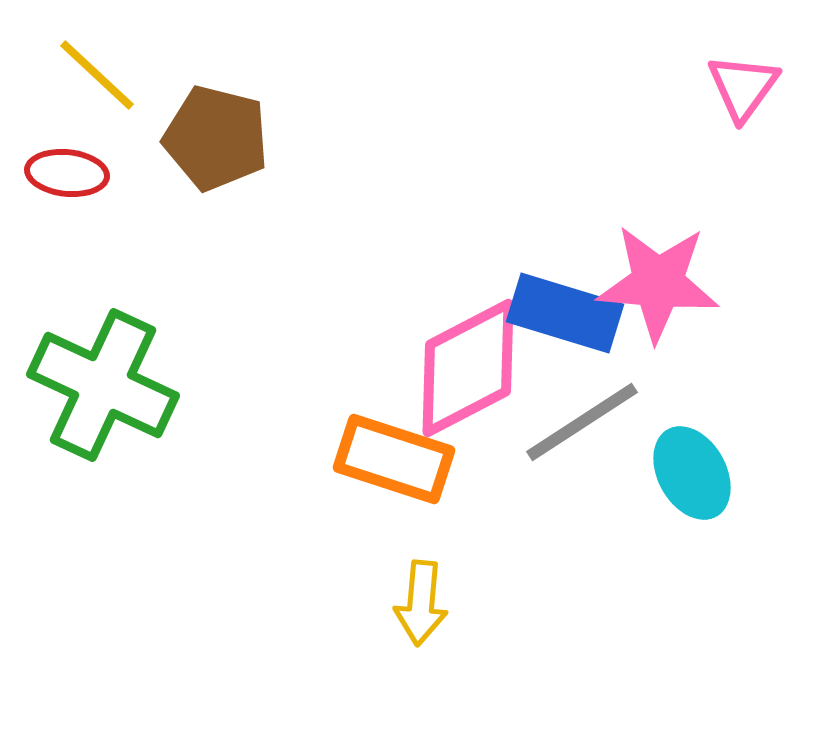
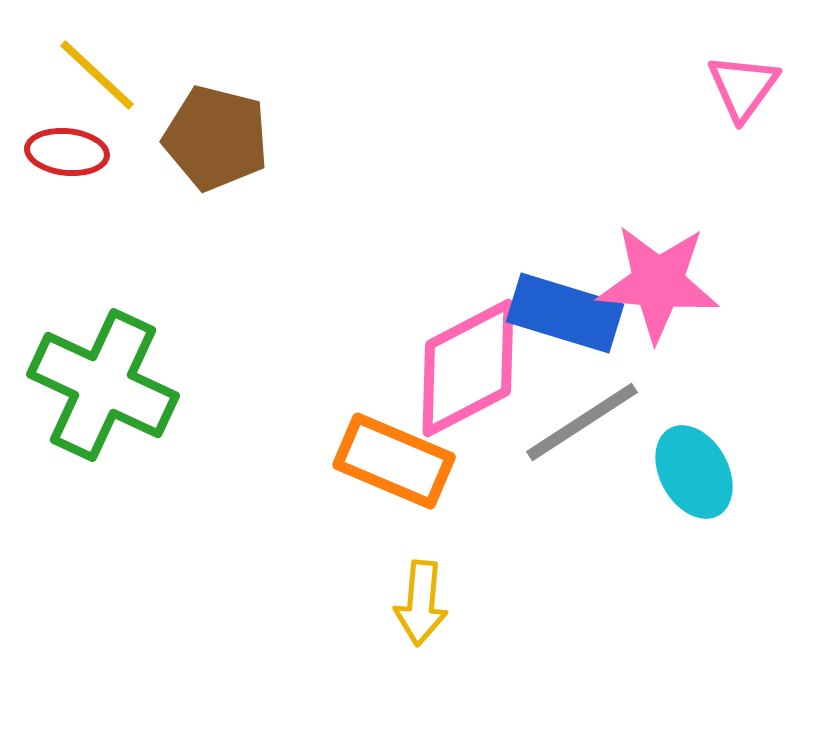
red ellipse: moved 21 px up
orange rectangle: moved 2 px down; rotated 5 degrees clockwise
cyan ellipse: moved 2 px right, 1 px up
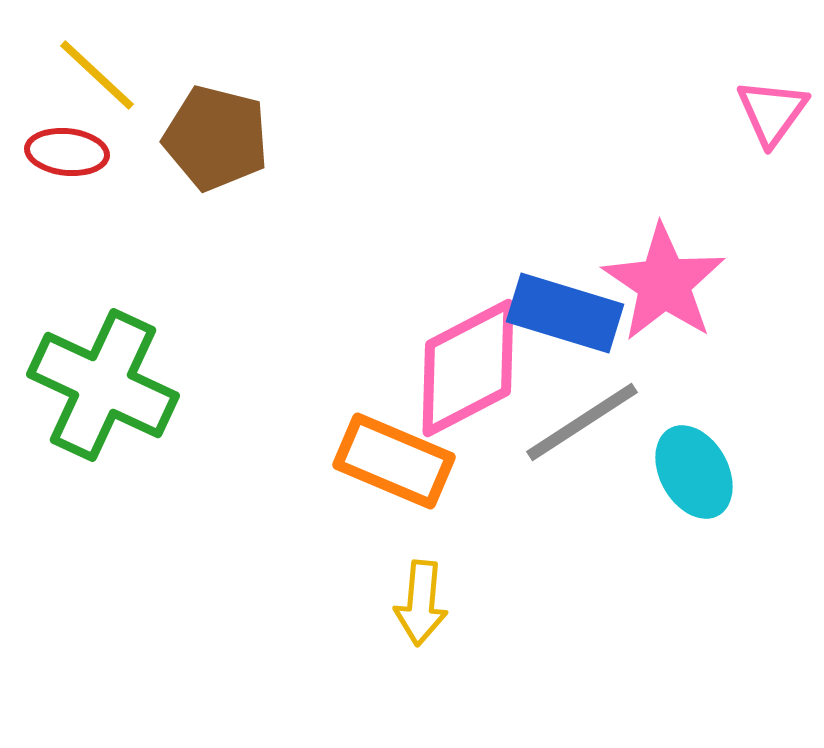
pink triangle: moved 29 px right, 25 px down
pink star: moved 6 px right; rotated 29 degrees clockwise
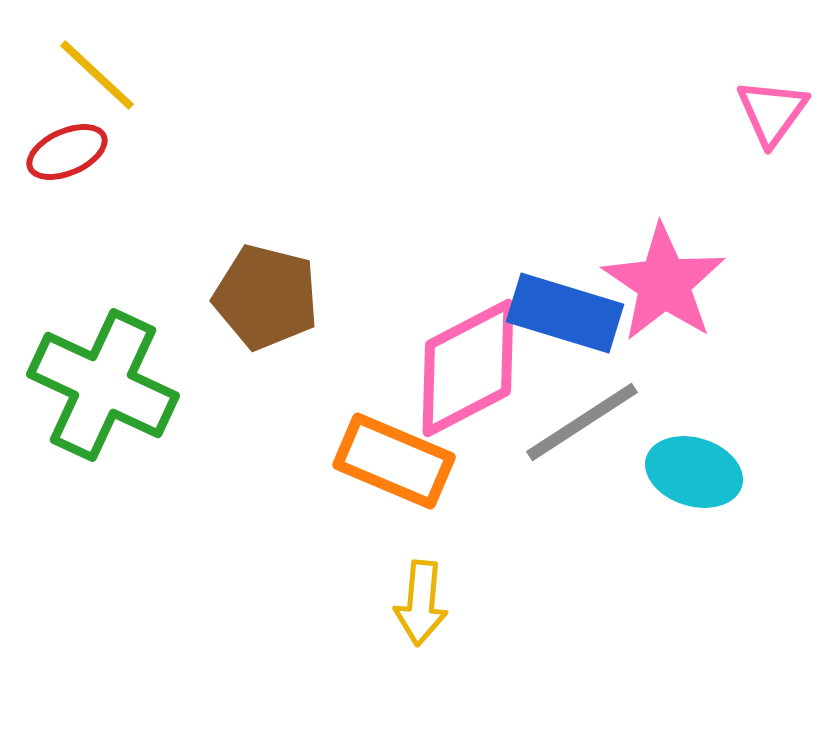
brown pentagon: moved 50 px right, 159 px down
red ellipse: rotated 30 degrees counterclockwise
cyan ellipse: rotated 44 degrees counterclockwise
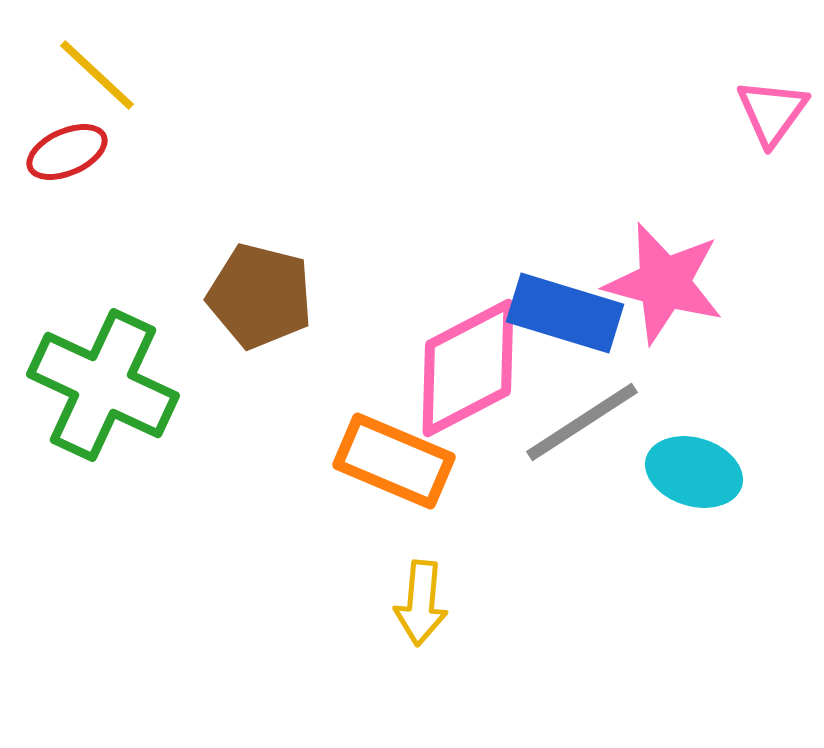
pink star: rotated 19 degrees counterclockwise
brown pentagon: moved 6 px left, 1 px up
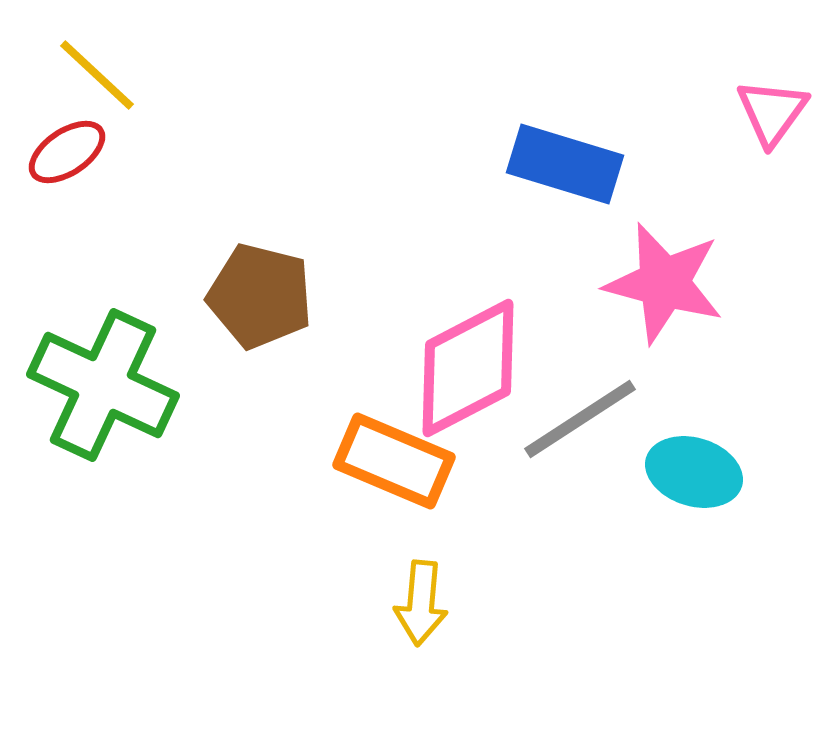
red ellipse: rotated 10 degrees counterclockwise
blue rectangle: moved 149 px up
gray line: moved 2 px left, 3 px up
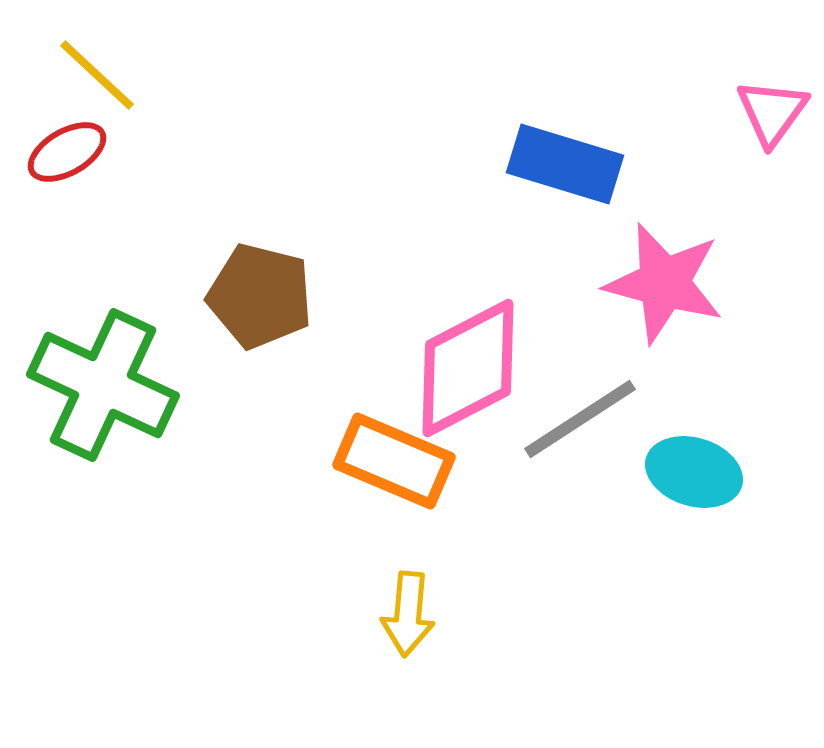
red ellipse: rotated 4 degrees clockwise
yellow arrow: moved 13 px left, 11 px down
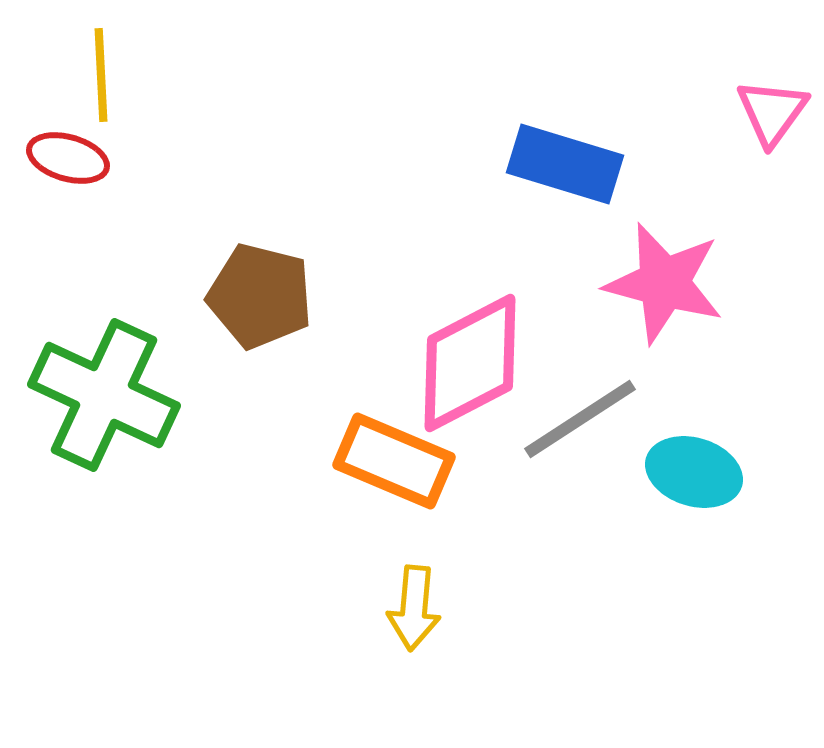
yellow line: moved 4 px right; rotated 44 degrees clockwise
red ellipse: moved 1 px right, 6 px down; rotated 46 degrees clockwise
pink diamond: moved 2 px right, 5 px up
green cross: moved 1 px right, 10 px down
yellow arrow: moved 6 px right, 6 px up
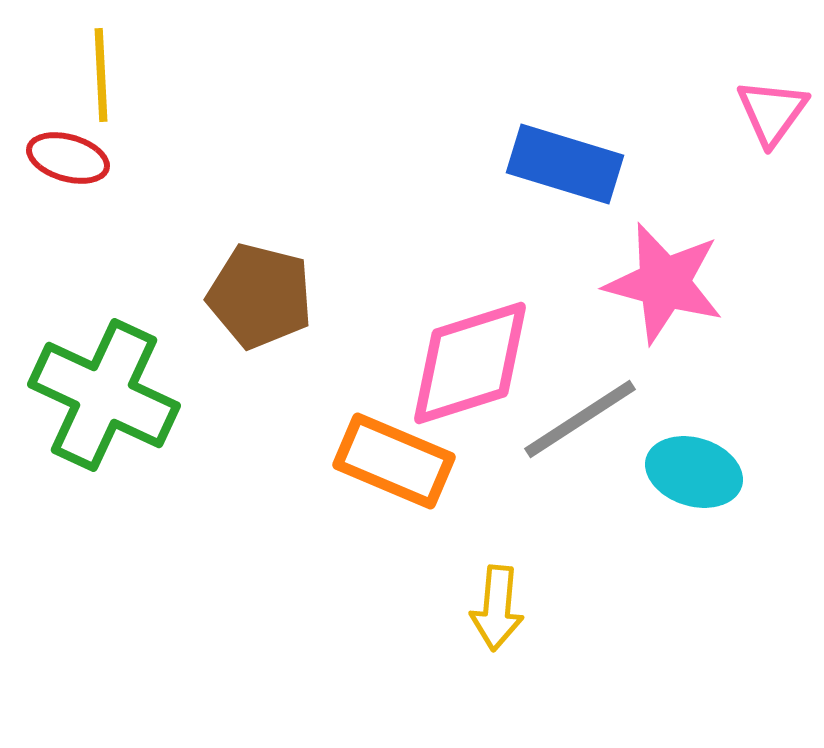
pink diamond: rotated 10 degrees clockwise
yellow arrow: moved 83 px right
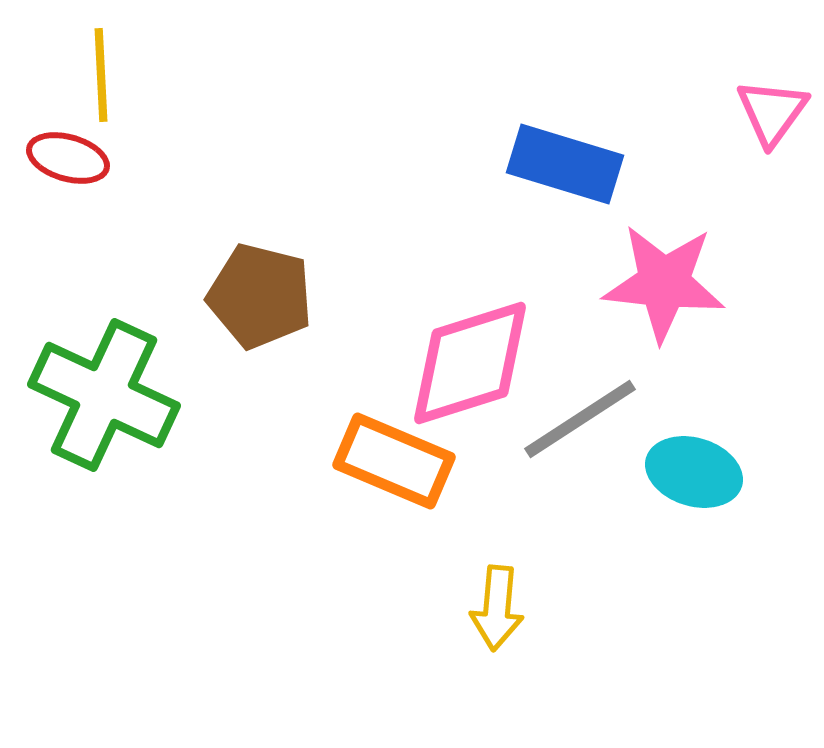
pink star: rotated 9 degrees counterclockwise
